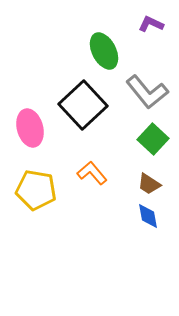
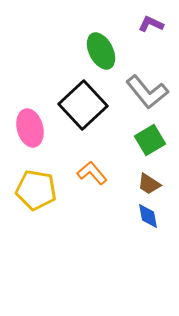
green ellipse: moved 3 px left
green square: moved 3 px left, 1 px down; rotated 16 degrees clockwise
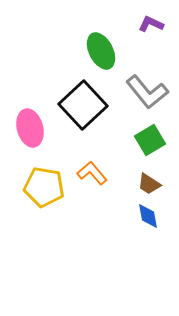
yellow pentagon: moved 8 px right, 3 px up
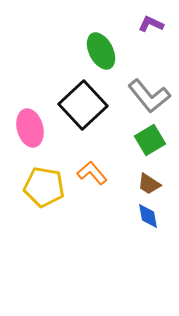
gray L-shape: moved 2 px right, 4 px down
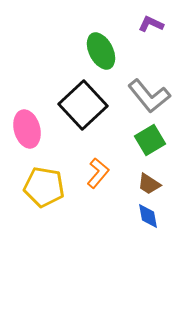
pink ellipse: moved 3 px left, 1 px down
orange L-shape: moved 6 px right; rotated 80 degrees clockwise
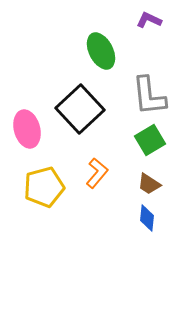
purple L-shape: moved 2 px left, 4 px up
gray L-shape: rotated 33 degrees clockwise
black square: moved 3 px left, 4 px down
orange L-shape: moved 1 px left
yellow pentagon: rotated 24 degrees counterclockwise
blue diamond: moved 1 px left, 2 px down; rotated 16 degrees clockwise
